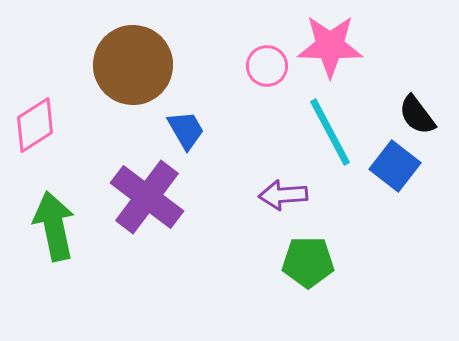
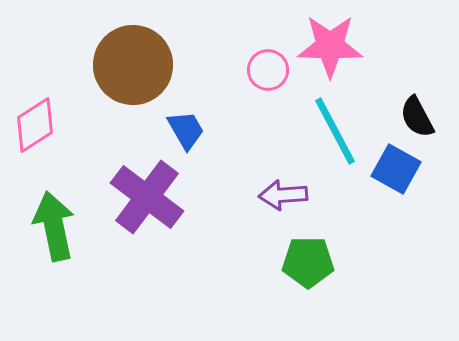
pink circle: moved 1 px right, 4 px down
black semicircle: moved 2 px down; rotated 9 degrees clockwise
cyan line: moved 5 px right, 1 px up
blue square: moved 1 px right, 3 px down; rotated 9 degrees counterclockwise
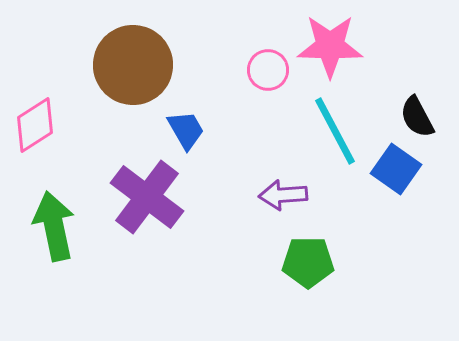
blue square: rotated 6 degrees clockwise
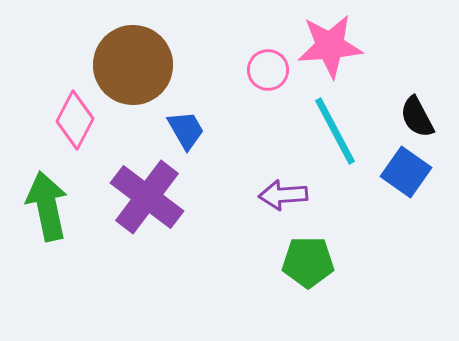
pink star: rotated 6 degrees counterclockwise
pink diamond: moved 40 px right, 5 px up; rotated 30 degrees counterclockwise
blue square: moved 10 px right, 3 px down
green arrow: moved 7 px left, 20 px up
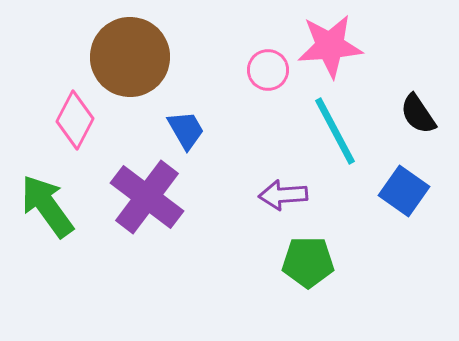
brown circle: moved 3 px left, 8 px up
black semicircle: moved 1 px right, 3 px up; rotated 6 degrees counterclockwise
blue square: moved 2 px left, 19 px down
green arrow: rotated 24 degrees counterclockwise
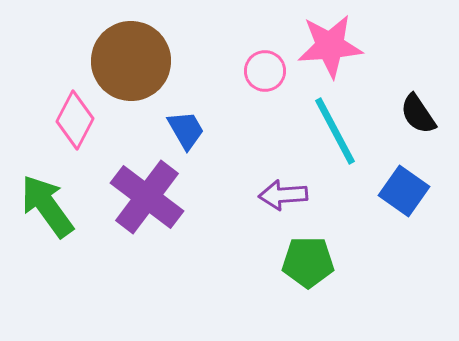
brown circle: moved 1 px right, 4 px down
pink circle: moved 3 px left, 1 px down
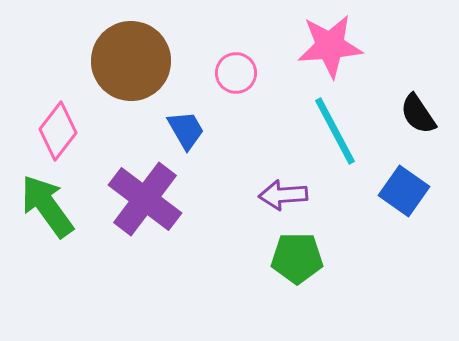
pink circle: moved 29 px left, 2 px down
pink diamond: moved 17 px left, 11 px down; rotated 10 degrees clockwise
purple cross: moved 2 px left, 2 px down
green pentagon: moved 11 px left, 4 px up
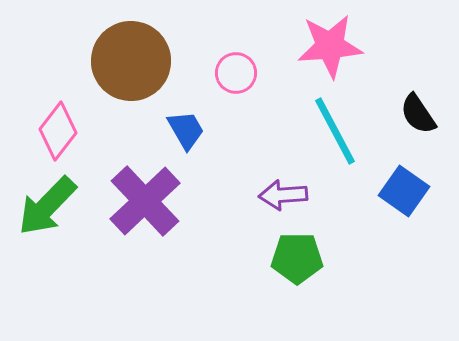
purple cross: moved 2 px down; rotated 10 degrees clockwise
green arrow: rotated 100 degrees counterclockwise
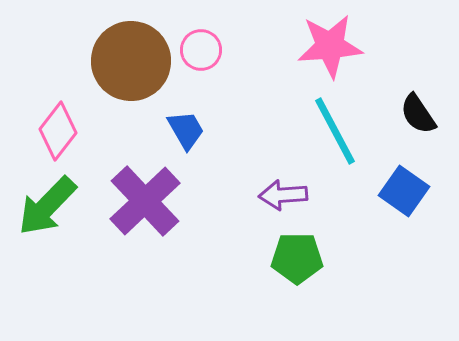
pink circle: moved 35 px left, 23 px up
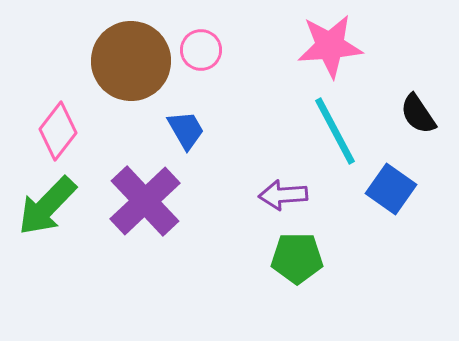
blue square: moved 13 px left, 2 px up
